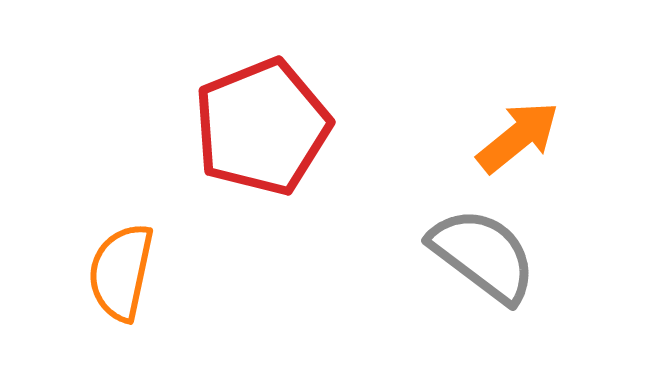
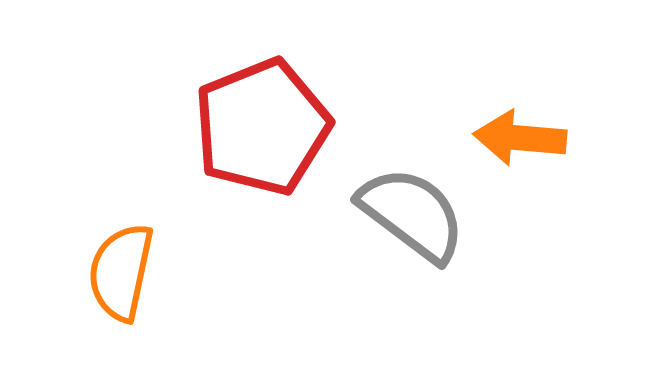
orange arrow: moved 2 px right, 1 px down; rotated 136 degrees counterclockwise
gray semicircle: moved 71 px left, 41 px up
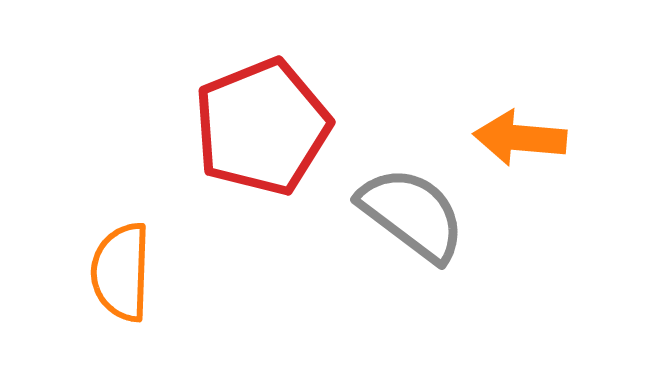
orange semicircle: rotated 10 degrees counterclockwise
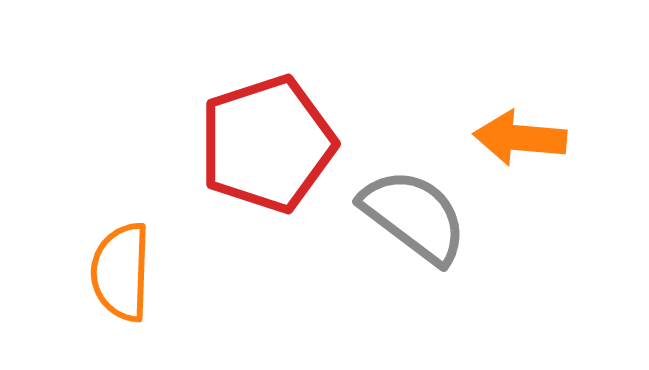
red pentagon: moved 5 px right, 17 px down; rotated 4 degrees clockwise
gray semicircle: moved 2 px right, 2 px down
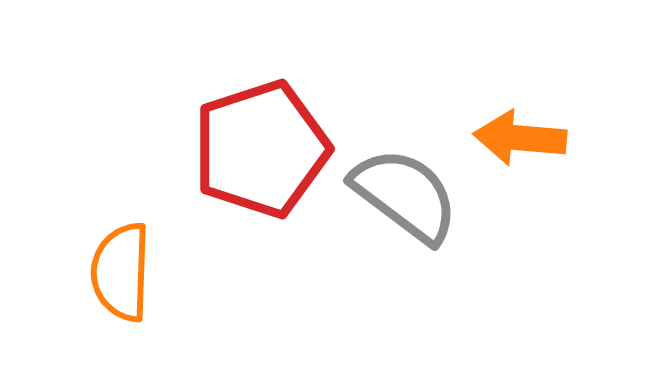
red pentagon: moved 6 px left, 5 px down
gray semicircle: moved 9 px left, 21 px up
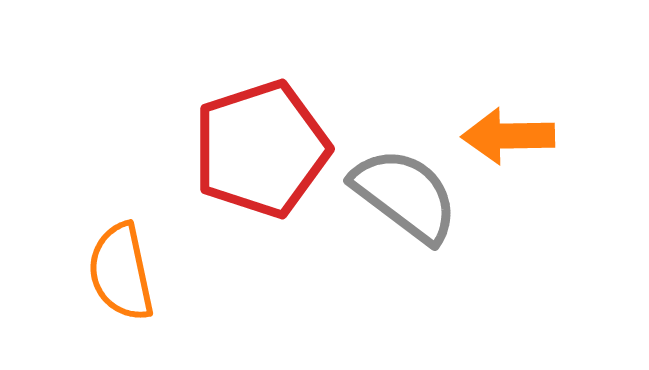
orange arrow: moved 12 px left, 2 px up; rotated 6 degrees counterclockwise
orange semicircle: rotated 14 degrees counterclockwise
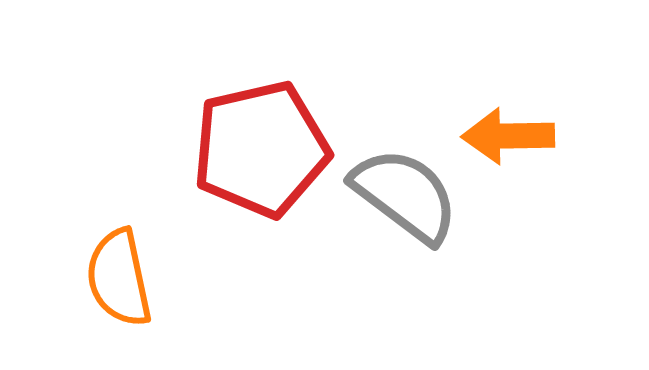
red pentagon: rotated 5 degrees clockwise
orange semicircle: moved 2 px left, 6 px down
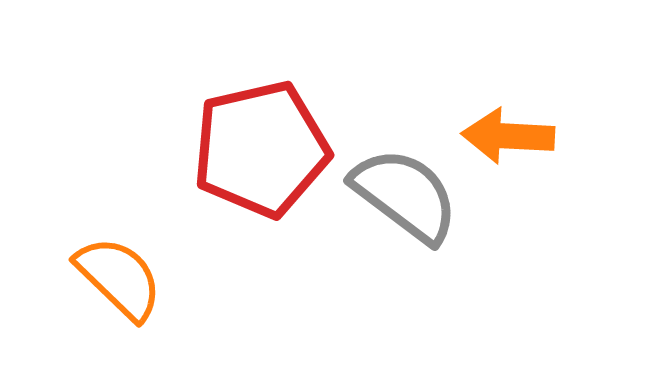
orange arrow: rotated 4 degrees clockwise
orange semicircle: rotated 146 degrees clockwise
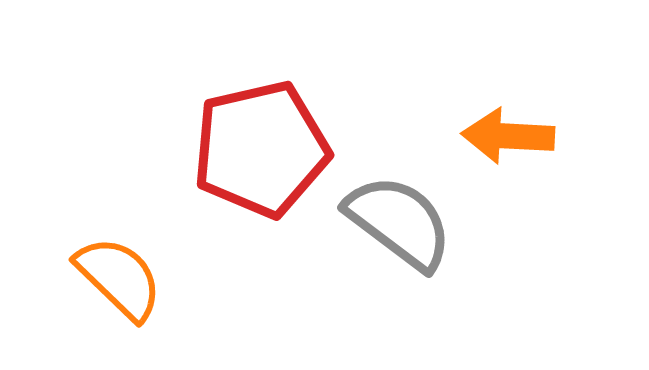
gray semicircle: moved 6 px left, 27 px down
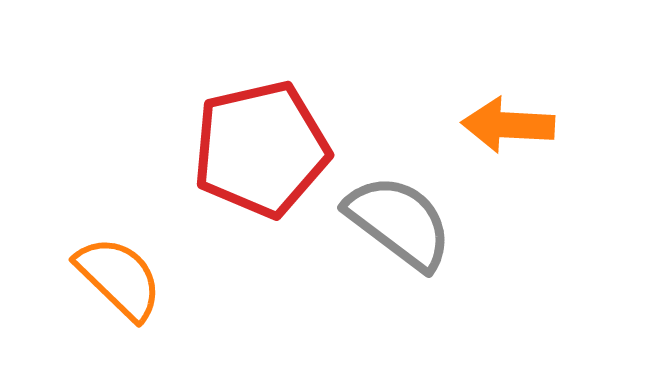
orange arrow: moved 11 px up
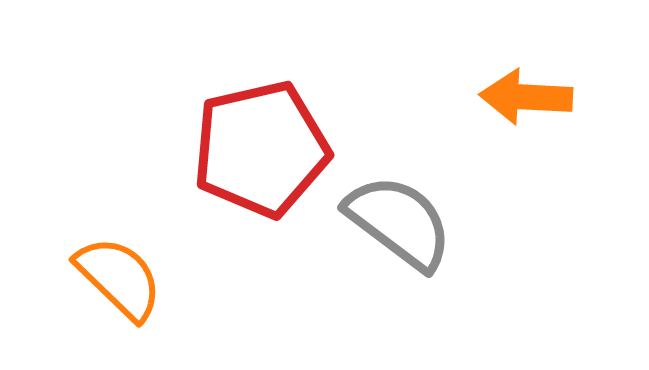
orange arrow: moved 18 px right, 28 px up
